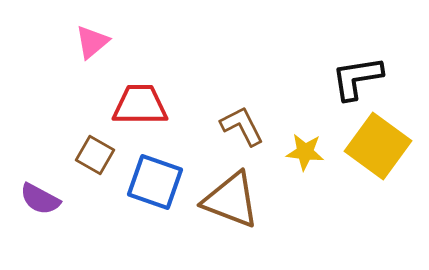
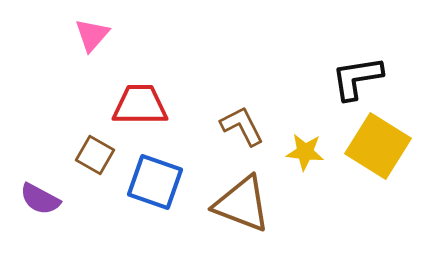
pink triangle: moved 7 px up; rotated 9 degrees counterclockwise
yellow square: rotated 4 degrees counterclockwise
brown triangle: moved 11 px right, 4 px down
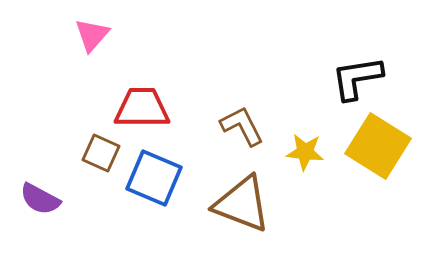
red trapezoid: moved 2 px right, 3 px down
brown square: moved 6 px right, 2 px up; rotated 6 degrees counterclockwise
blue square: moved 1 px left, 4 px up; rotated 4 degrees clockwise
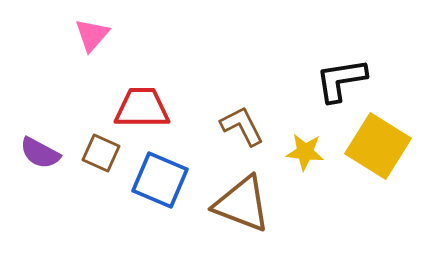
black L-shape: moved 16 px left, 2 px down
blue square: moved 6 px right, 2 px down
purple semicircle: moved 46 px up
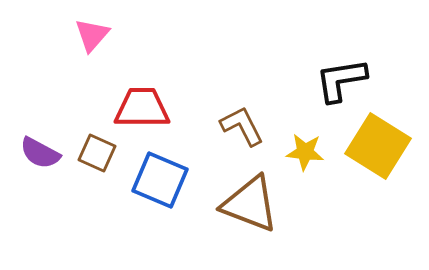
brown square: moved 4 px left
brown triangle: moved 8 px right
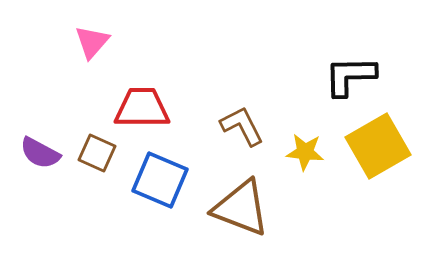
pink triangle: moved 7 px down
black L-shape: moved 9 px right, 4 px up; rotated 8 degrees clockwise
yellow square: rotated 28 degrees clockwise
brown triangle: moved 9 px left, 4 px down
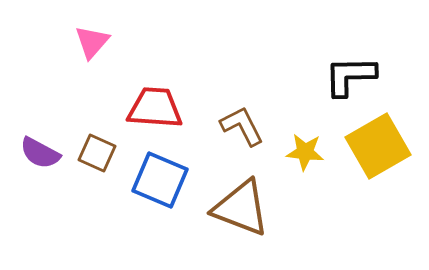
red trapezoid: moved 13 px right; rotated 4 degrees clockwise
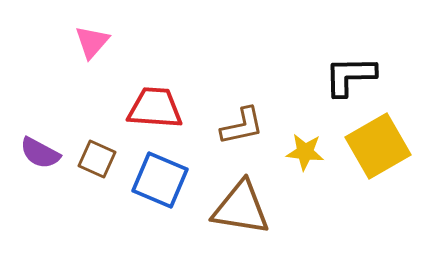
brown L-shape: rotated 105 degrees clockwise
brown square: moved 6 px down
brown triangle: rotated 12 degrees counterclockwise
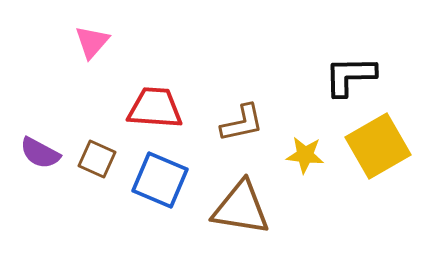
brown L-shape: moved 3 px up
yellow star: moved 3 px down
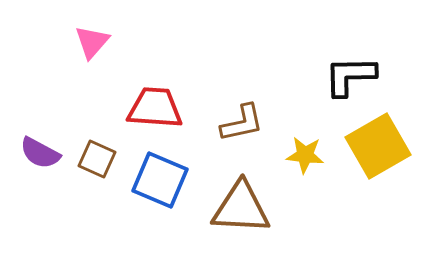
brown triangle: rotated 6 degrees counterclockwise
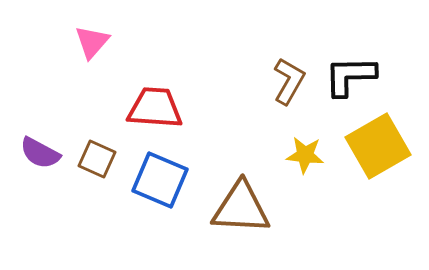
brown L-shape: moved 47 px right, 42 px up; rotated 48 degrees counterclockwise
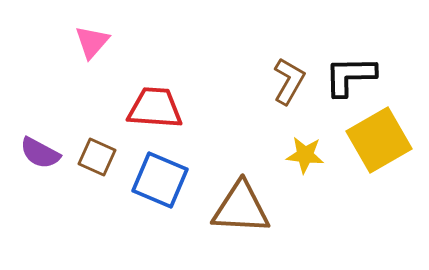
yellow square: moved 1 px right, 6 px up
brown square: moved 2 px up
